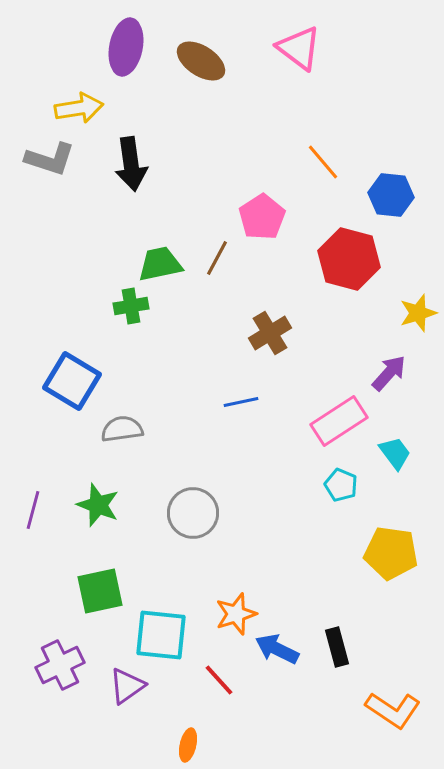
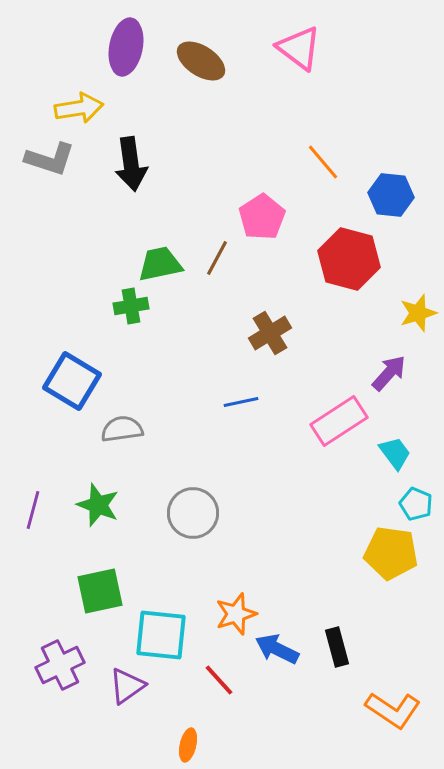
cyan pentagon: moved 75 px right, 19 px down
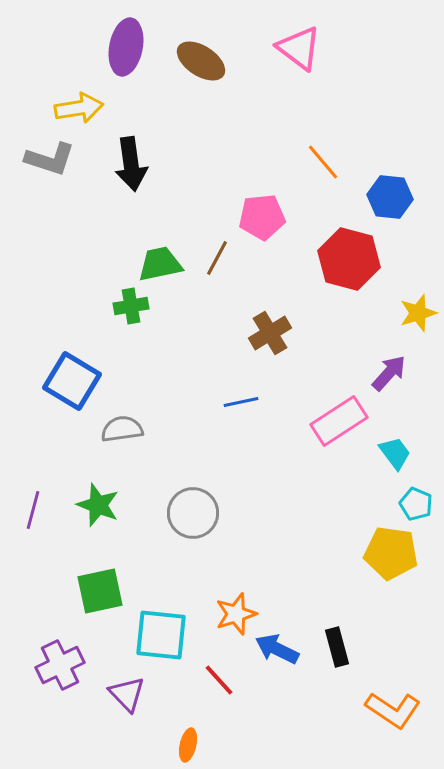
blue hexagon: moved 1 px left, 2 px down
pink pentagon: rotated 27 degrees clockwise
purple triangle: moved 8 px down; rotated 39 degrees counterclockwise
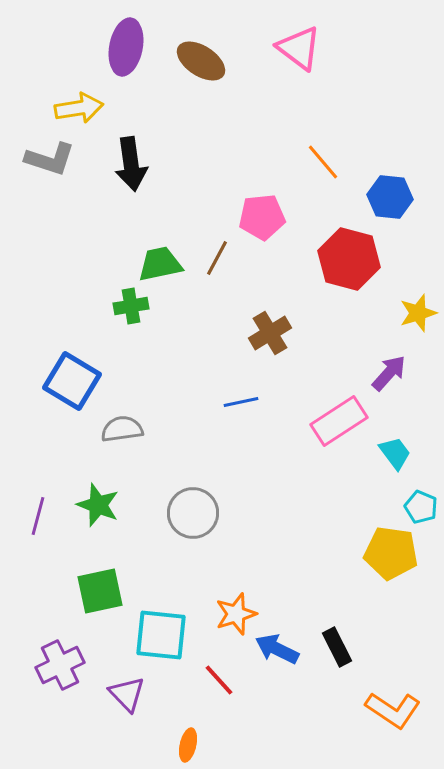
cyan pentagon: moved 5 px right, 3 px down
purple line: moved 5 px right, 6 px down
black rectangle: rotated 12 degrees counterclockwise
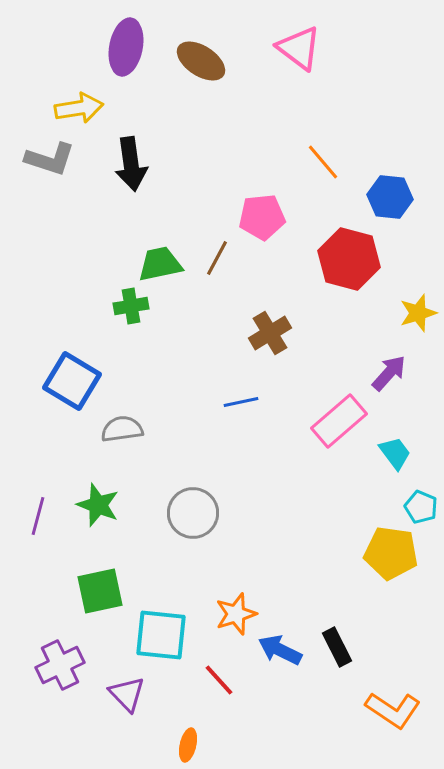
pink rectangle: rotated 8 degrees counterclockwise
blue arrow: moved 3 px right, 1 px down
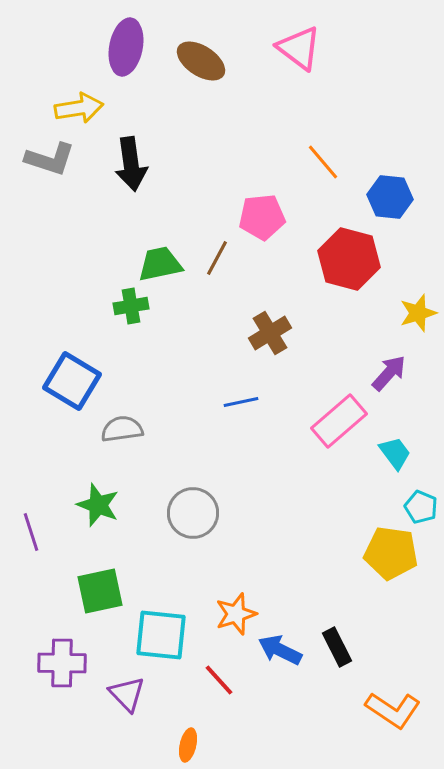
purple line: moved 7 px left, 16 px down; rotated 33 degrees counterclockwise
purple cross: moved 2 px right, 2 px up; rotated 27 degrees clockwise
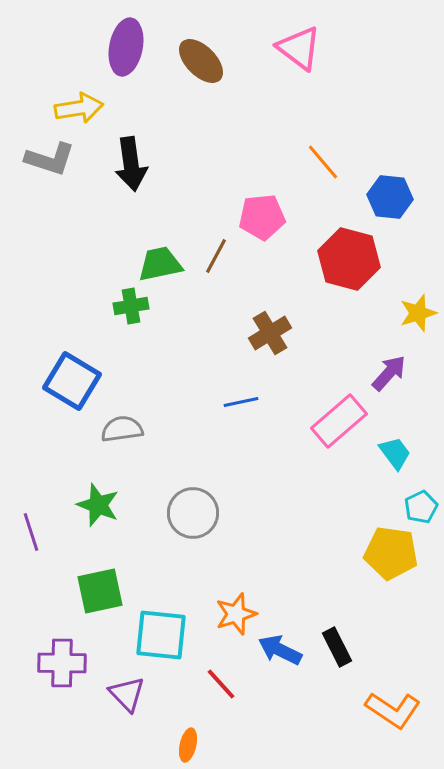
brown ellipse: rotated 12 degrees clockwise
brown line: moved 1 px left, 2 px up
cyan pentagon: rotated 24 degrees clockwise
red line: moved 2 px right, 4 px down
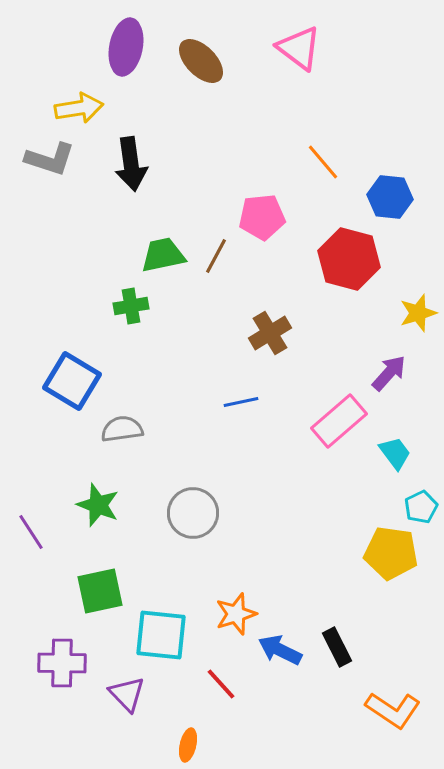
green trapezoid: moved 3 px right, 9 px up
purple line: rotated 15 degrees counterclockwise
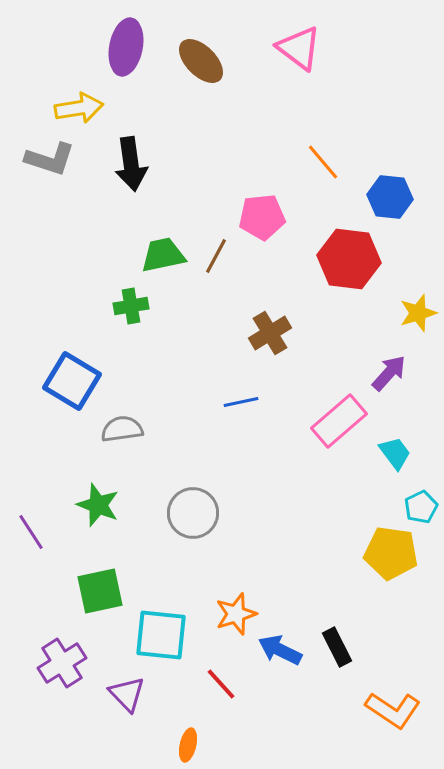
red hexagon: rotated 8 degrees counterclockwise
purple cross: rotated 33 degrees counterclockwise
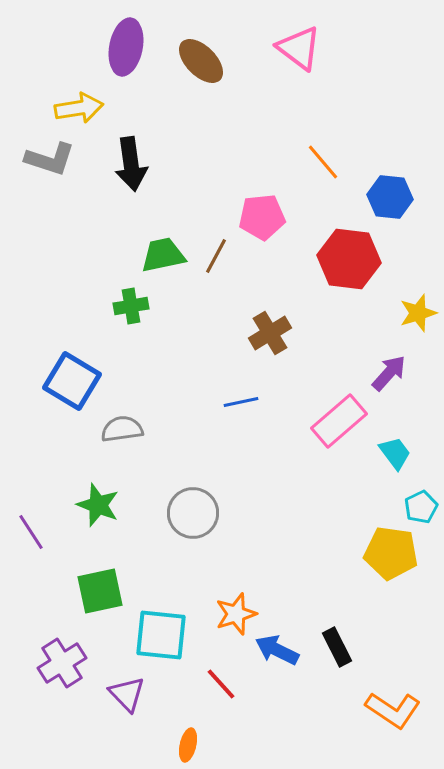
blue arrow: moved 3 px left
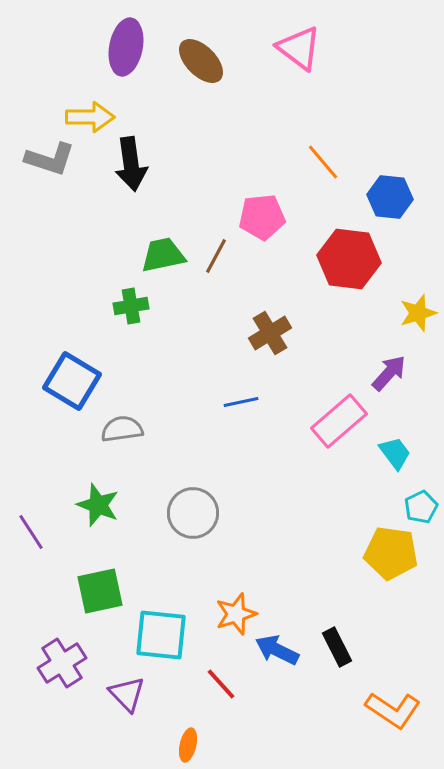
yellow arrow: moved 11 px right, 9 px down; rotated 9 degrees clockwise
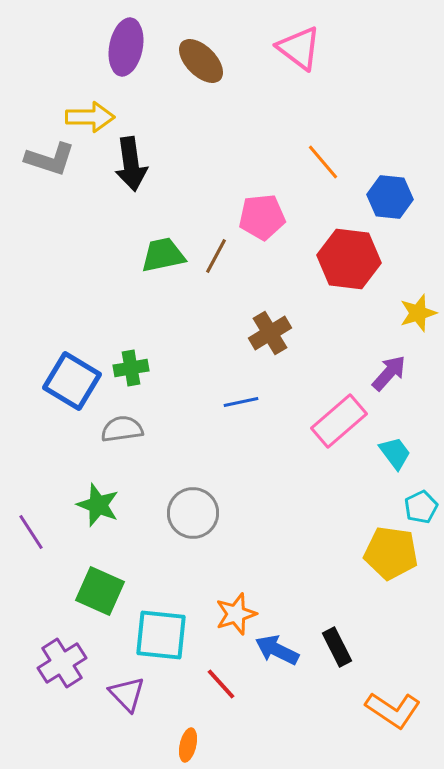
green cross: moved 62 px down
green square: rotated 36 degrees clockwise
